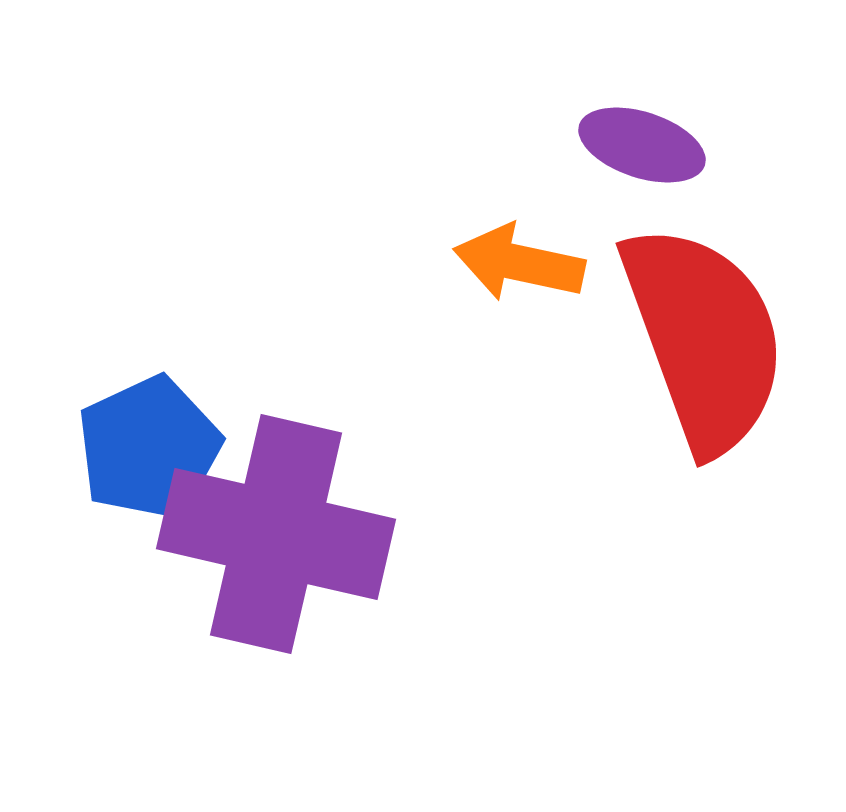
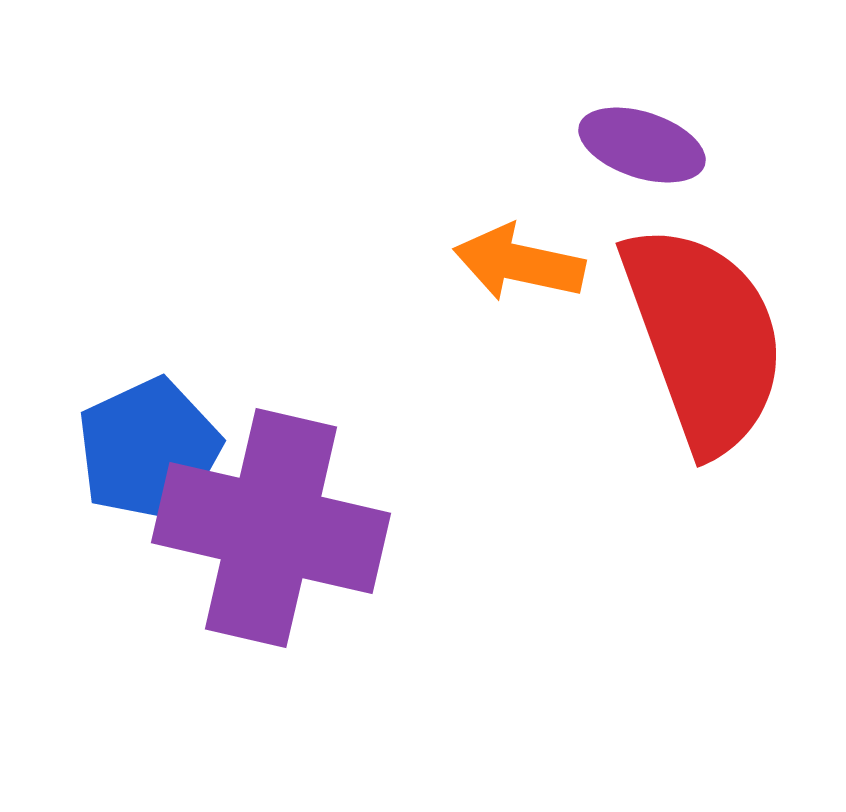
blue pentagon: moved 2 px down
purple cross: moved 5 px left, 6 px up
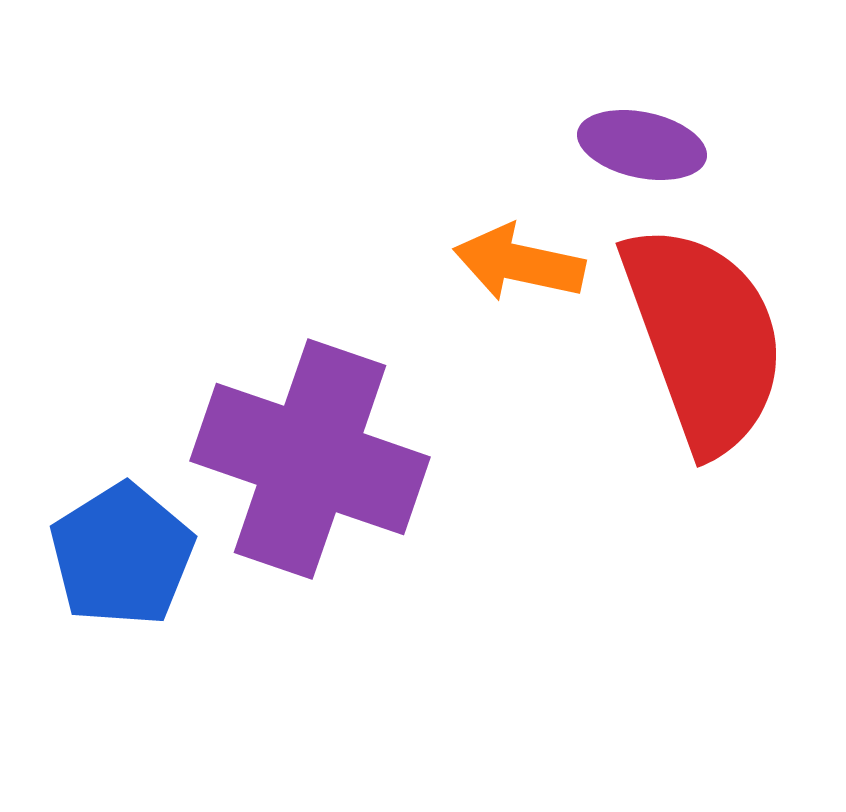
purple ellipse: rotated 6 degrees counterclockwise
blue pentagon: moved 27 px left, 105 px down; rotated 7 degrees counterclockwise
purple cross: moved 39 px right, 69 px up; rotated 6 degrees clockwise
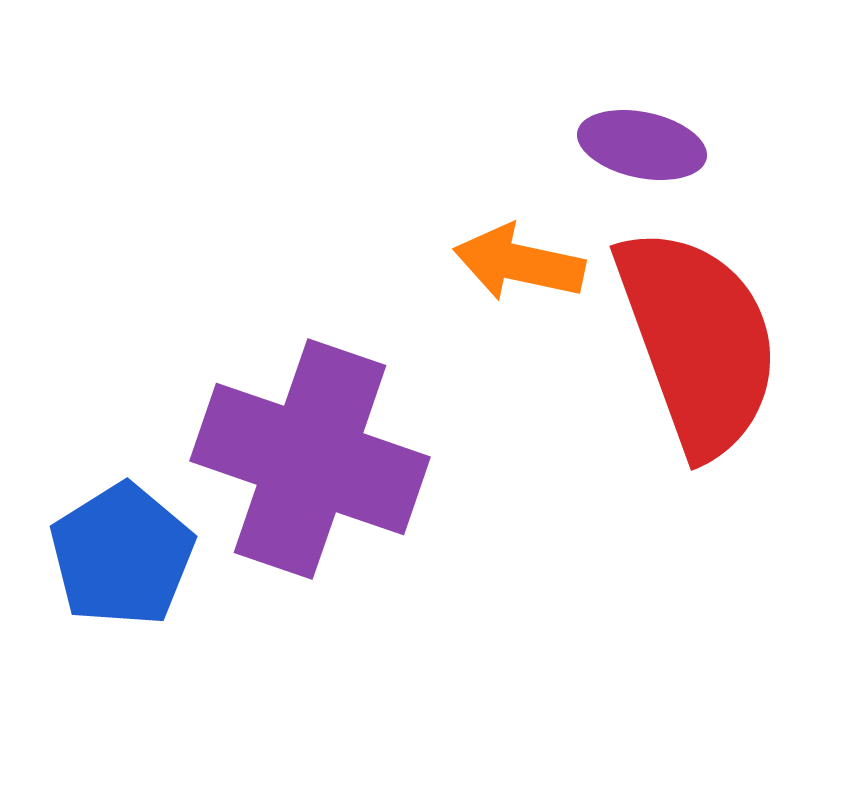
red semicircle: moved 6 px left, 3 px down
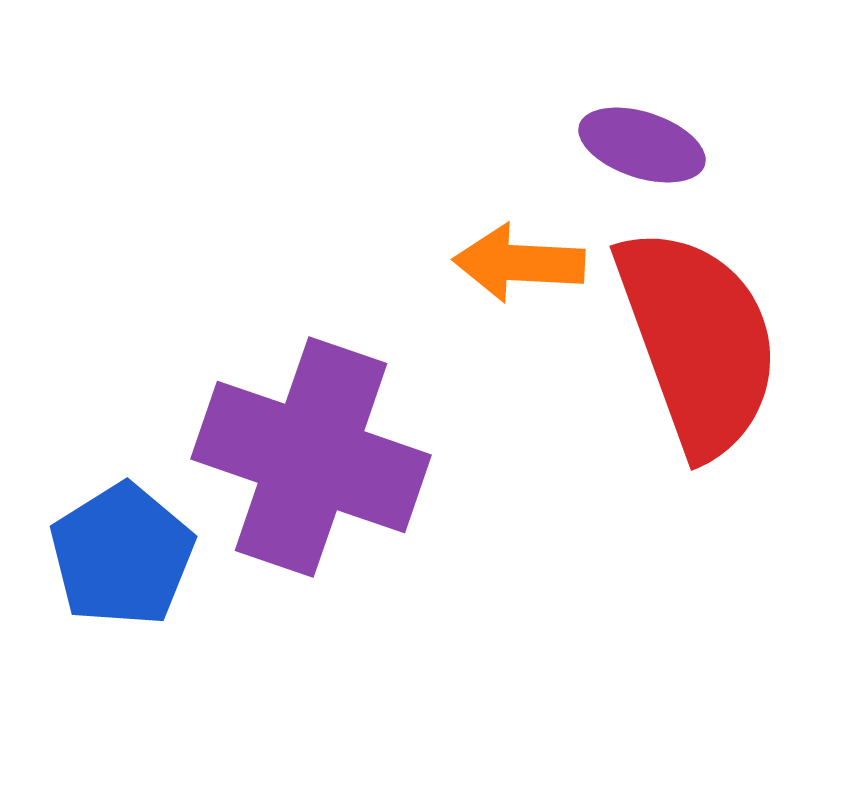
purple ellipse: rotated 6 degrees clockwise
orange arrow: rotated 9 degrees counterclockwise
purple cross: moved 1 px right, 2 px up
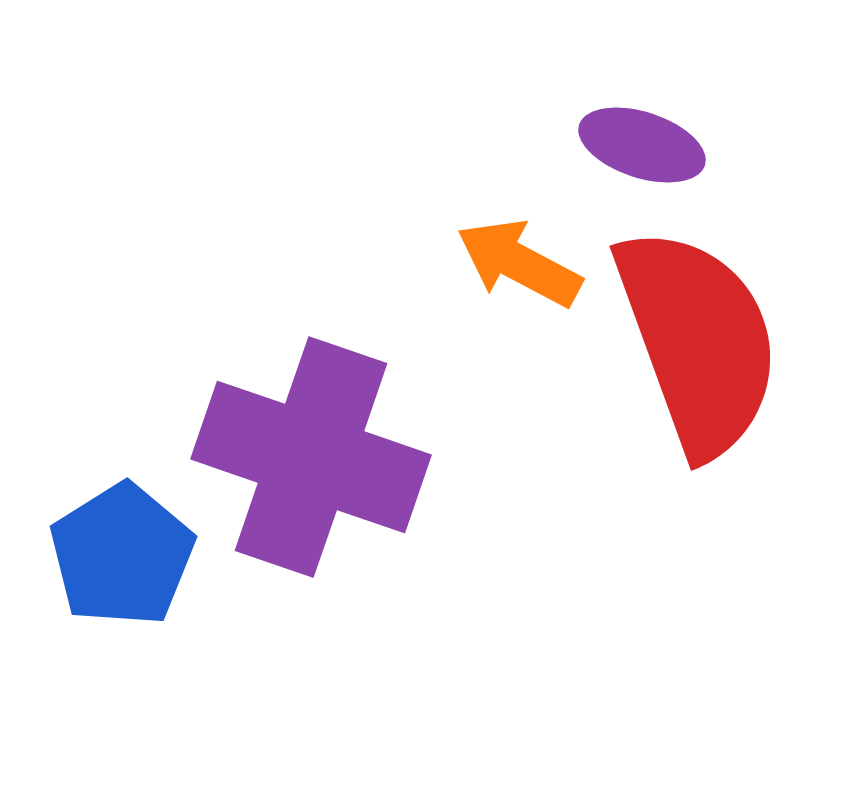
orange arrow: rotated 25 degrees clockwise
